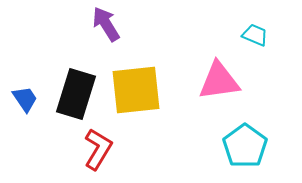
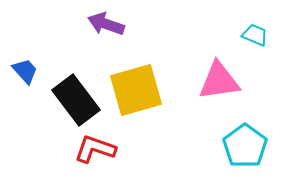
purple arrow: rotated 39 degrees counterclockwise
yellow square: rotated 10 degrees counterclockwise
black rectangle: moved 6 px down; rotated 54 degrees counterclockwise
blue trapezoid: moved 28 px up; rotated 8 degrees counterclockwise
red L-shape: moved 3 px left; rotated 102 degrees counterclockwise
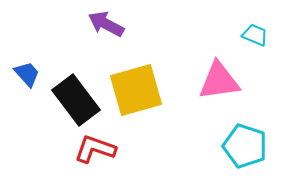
purple arrow: rotated 9 degrees clockwise
blue trapezoid: moved 2 px right, 3 px down
cyan pentagon: rotated 18 degrees counterclockwise
